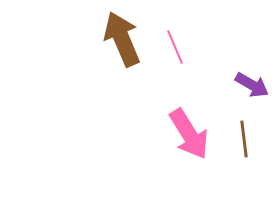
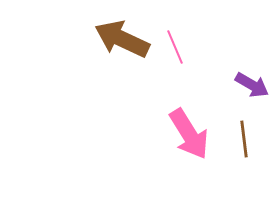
brown arrow: rotated 42 degrees counterclockwise
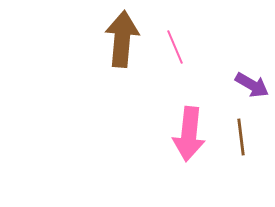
brown arrow: rotated 70 degrees clockwise
pink arrow: rotated 38 degrees clockwise
brown line: moved 3 px left, 2 px up
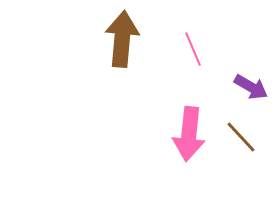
pink line: moved 18 px right, 2 px down
purple arrow: moved 1 px left, 2 px down
brown line: rotated 36 degrees counterclockwise
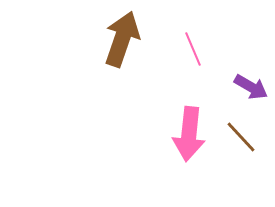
brown arrow: rotated 14 degrees clockwise
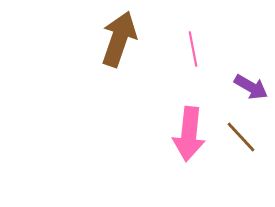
brown arrow: moved 3 px left
pink line: rotated 12 degrees clockwise
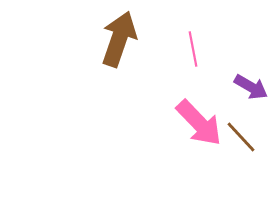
pink arrow: moved 10 px right, 11 px up; rotated 50 degrees counterclockwise
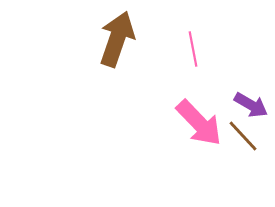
brown arrow: moved 2 px left
purple arrow: moved 18 px down
brown line: moved 2 px right, 1 px up
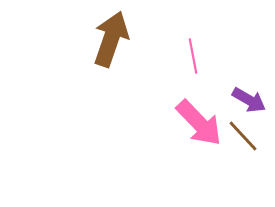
brown arrow: moved 6 px left
pink line: moved 7 px down
purple arrow: moved 2 px left, 5 px up
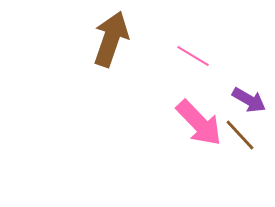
pink line: rotated 48 degrees counterclockwise
brown line: moved 3 px left, 1 px up
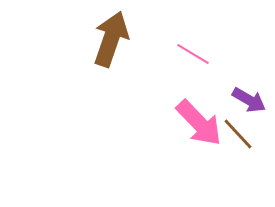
pink line: moved 2 px up
brown line: moved 2 px left, 1 px up
